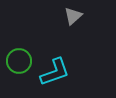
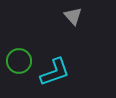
gray triangle: rotated 30 degrees counterclockwise
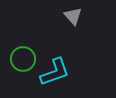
green circle: moved 4 px right, 2 px up
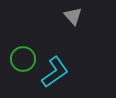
cyan L-shape: rotated 16 degrees counterclockwise
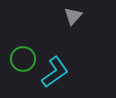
gray triangle: rotated 24 degrees clockwise
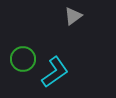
gray triangle: rotated 12 degrees clockwise
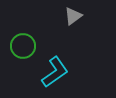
green circle: moved 13 px up
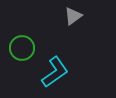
green circle: moved 1 px left, 2 px down
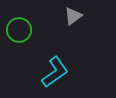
green circle: moved 3 px left, 18 px up
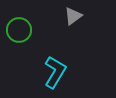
cyan L-shape: rotated 24 degrees counterclockwise
